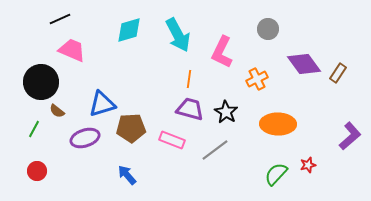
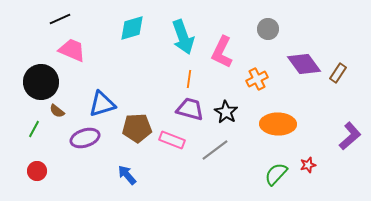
cyan diamond: moved 3 px right, 2 px up
cyan arrow: moved 5 px right, 2 px down; rotated 8 degrees clockwise
brown pentagon: moved 6 px right
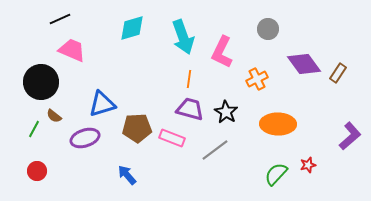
brown semicircle: moved 3 px left, 5 px down
pink rectangle: moved 2 px up
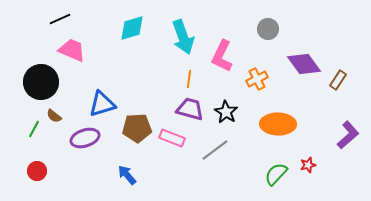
pink L-shape: moved 4 px down
brown rectangle: moved 7 px down
purple L-shape: moved 2 px left, 1 px up
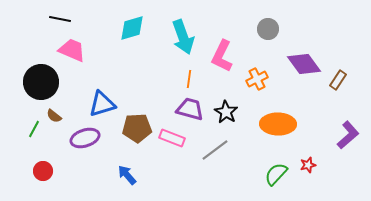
black line: rotated 35 degrees clockwise
red circle: moved 6 px right
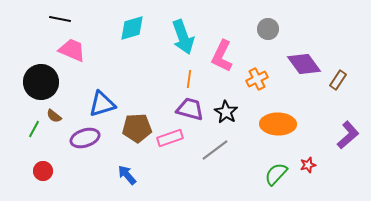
pink rectangle: moved 2 px left; rotated 40 degrees counterclockwise
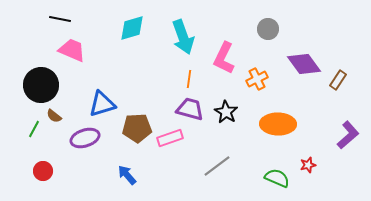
pink L-shape: moved 2 px right, 2 px down
black circle: moved 3 px down
gray line: moved 2 px right, 16 px down
green semicircle: moved 1 px right, 4 px down; rotated 70 degrees clockwise
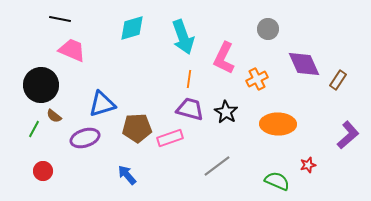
purple diamond: rotated 12 degrees clockwise
green semicircle: moved 3 px down
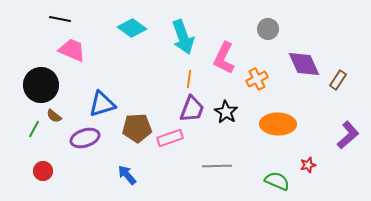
cyan diamond: rotated 52 degrees clockwise
purple trapezoid: moved 2 px right; rotated 96 degrees clockwise
gray line: rotated 36 degrees clockwise
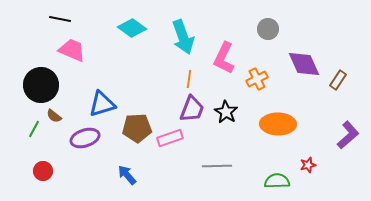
green semicircle: rotated 25 degrees counterclockwise
